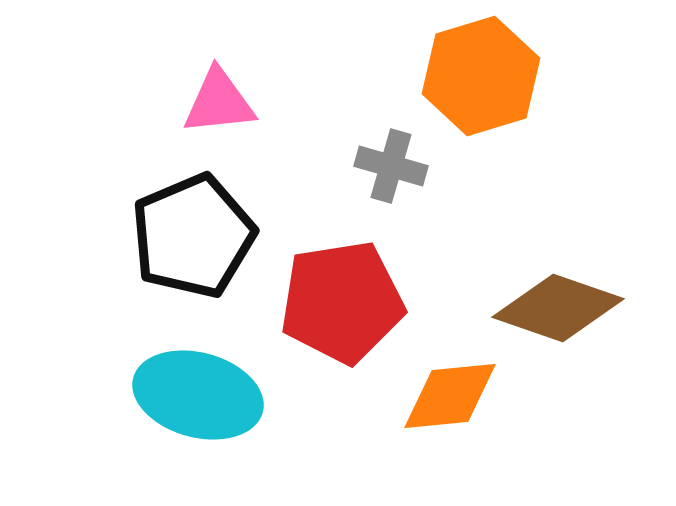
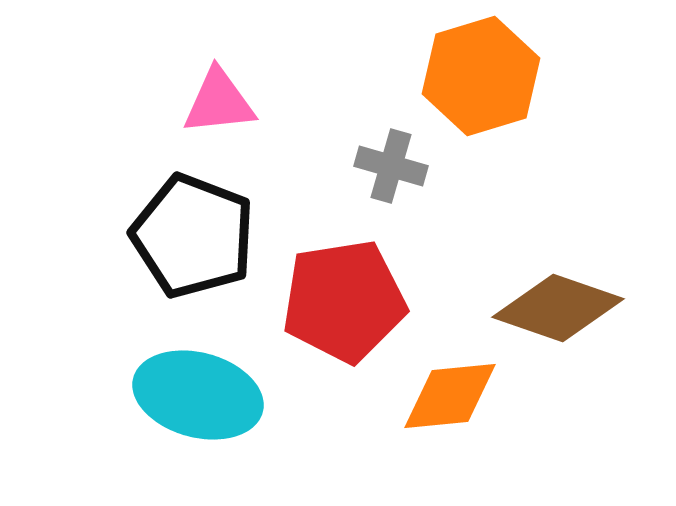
black pentagon: rotated 28 degrees counterclockwise
red pentagon: moved 2 px right, 1 px up
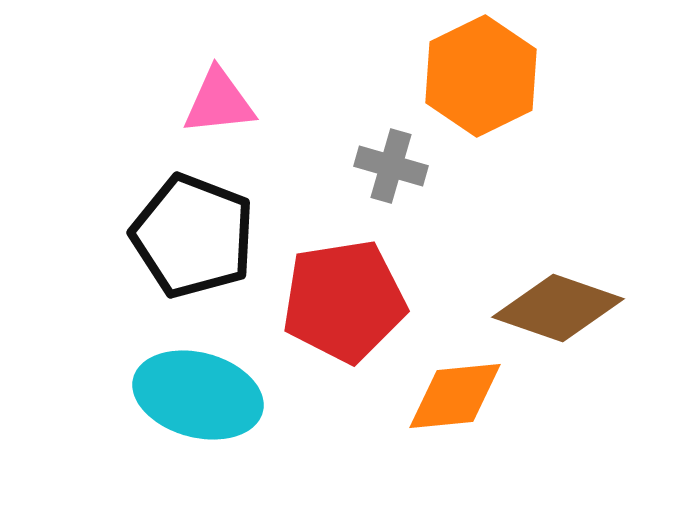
orange hexagon: rotated 9 degrees counterclockwise
orange diamond: moved 5 px right
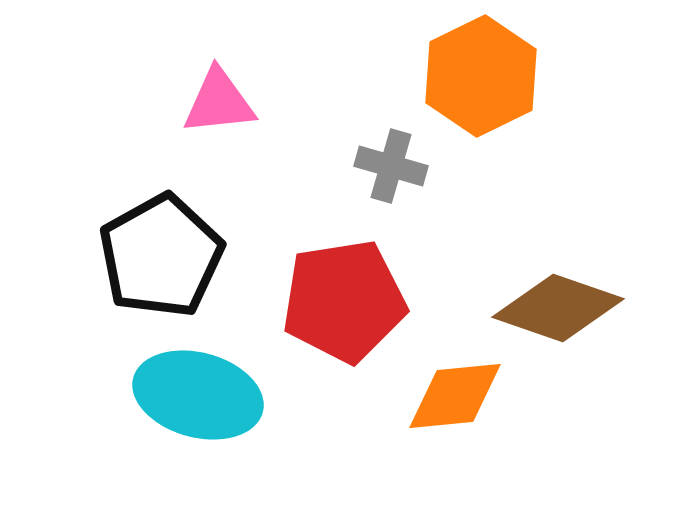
black pentagon: moved 32 px left, 20 px down; rotated 22 degrees clockwise
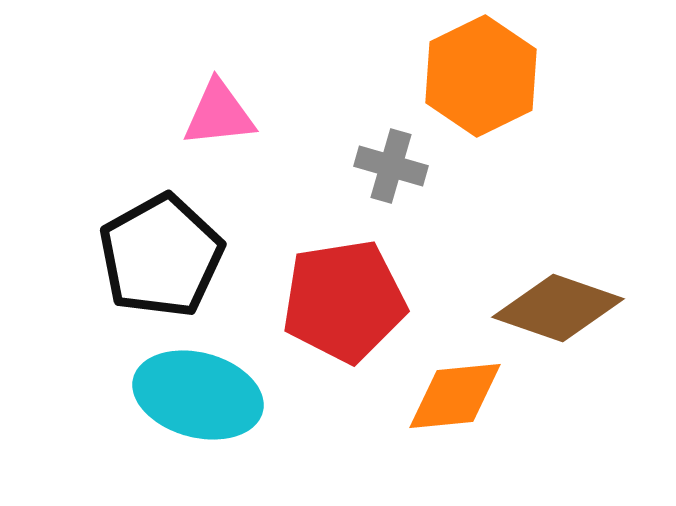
pink triangle: moved 12 px down
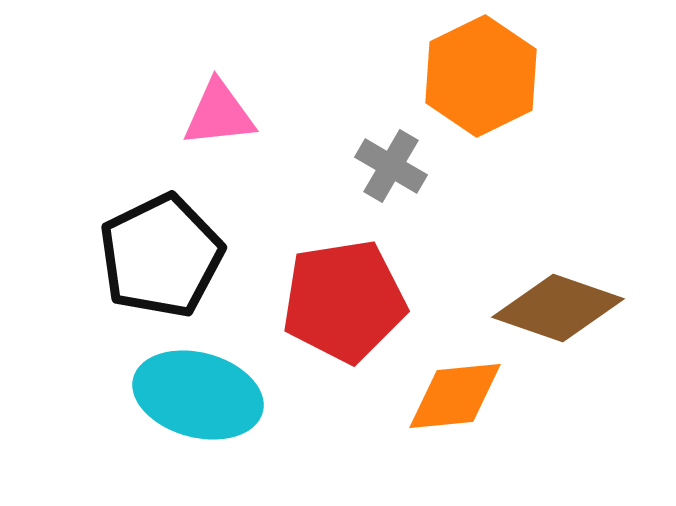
gray cross: rotated 14 degrees clockwise
black pentagon: rotated 3 degrees clockwise
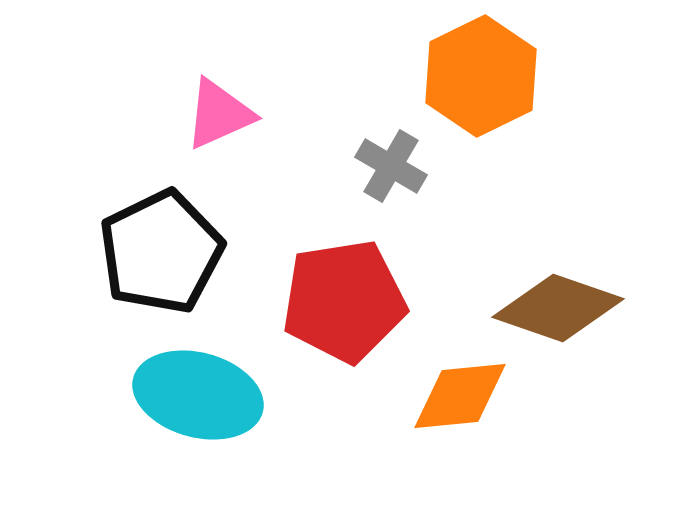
pink triangle: rotated 18 degrees counterclockwise
black pentagon: moved 4 px up
orange diamond: moved 5 px right
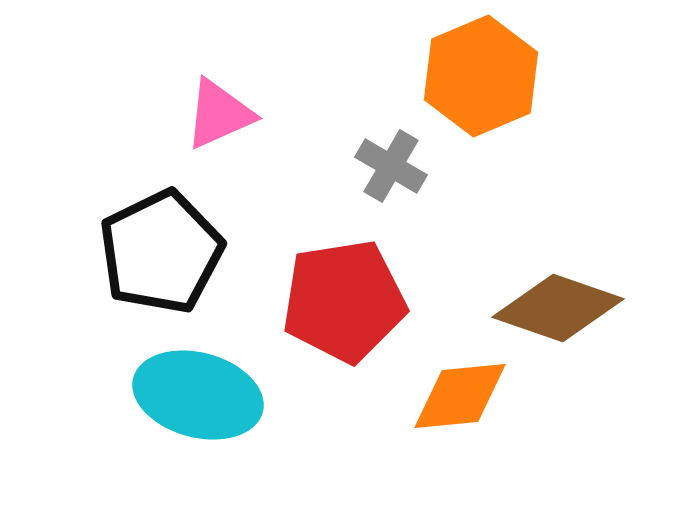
orange hexagon: rotated 3 degrees clockwise
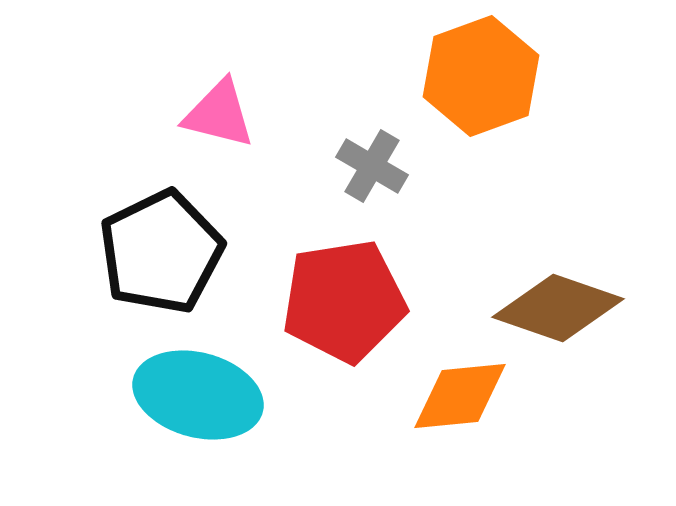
orange hexagon: rotated 3 degrees clockwise
pink triangle: rotated 38 degrees clockwise
gray cross: moved 19 px left
